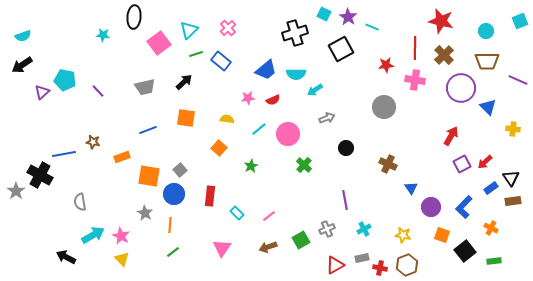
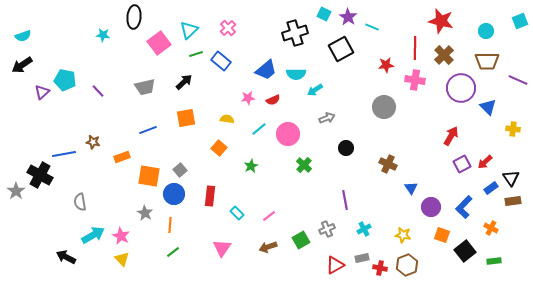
orange square at (186, 118): rotated 18 degrees counterclockwise
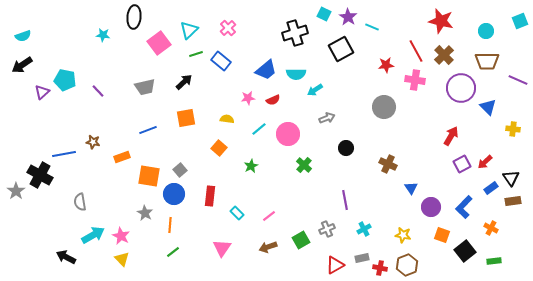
red line at (415, 48): moved 1 px right, 3 px down; rotated 30 degrees counterclockwise
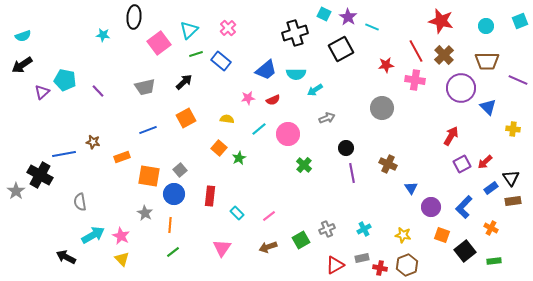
cyan circle at (486, 31): moved 5 px up
gray circle at (384, 107): moved 2 px left, 1 px down
orange square at (186, 118): rotated 18 degrees counterclockwise
green star at (251, 166): moved 12 px left, 8 px up
purple line at (345, 200): moved 7 px right, 27 px up
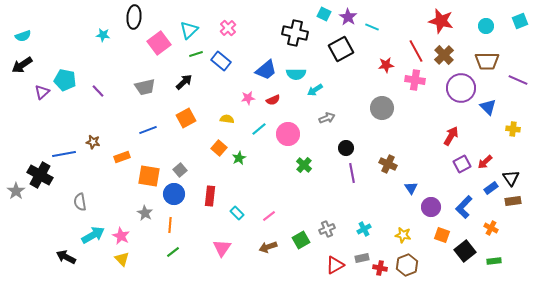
black cross at (295, 33): rotated 30 degrees clockwise
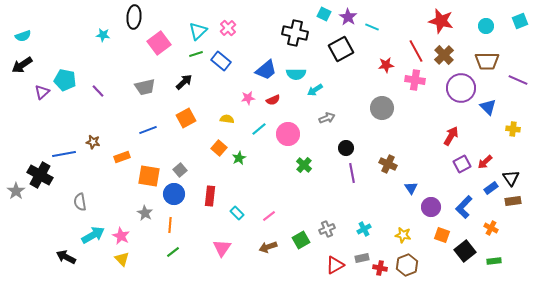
cyan triangle at (189, 30): moved 9 px right, 1 px down
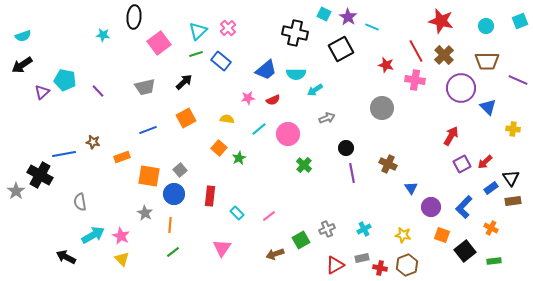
red star at (386, 65): rotated 21 degrees clockwise
brown arrow at (268, 247): moved 7 px right, 7 px down
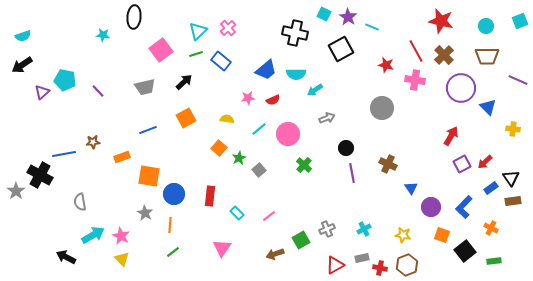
pink square at (159, 43): moved 2 px right, 7 px down
brown trapezoid at (487, 61): moved 5 px up
brown star at (93, 142): rotated 16 degrees counterclockwise
gray square at (180, 170): moved 79 px right
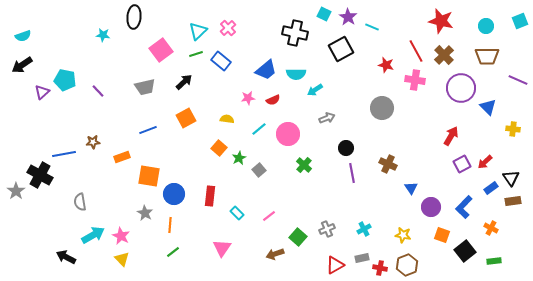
green square at (301, 240): moved 3 px left, 3 px up; rotated 18 degrees counterclockwise
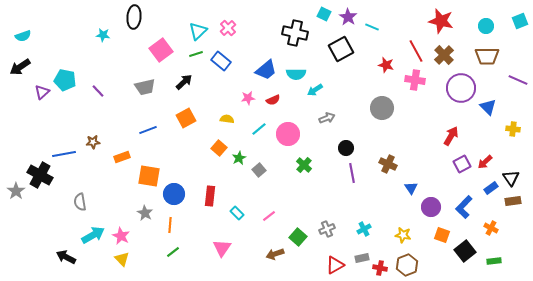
black arrow at (22, 65): moved 2 px left, 2 px down
